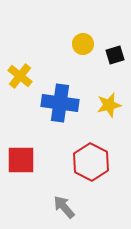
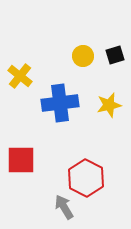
yellow circle: moved 12 px down
blue cross: rotated 15 degrees counterclockwise
red hexagon: moved 5 px left, 16 px down
gray arrow: rotated 10 degrees clockwise
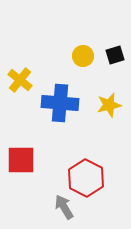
yellow cross: moved 4 px down
blue cross: rotated 12 degrees clockwise
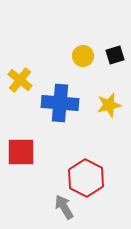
red square: moved 8 px up
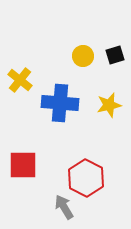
red square: moved 2 px right, 13 px down
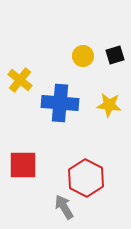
yellow star: rotated 20 degrees clockwise
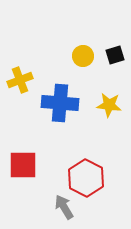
yellow cross: rotated 30 degrees clockwise
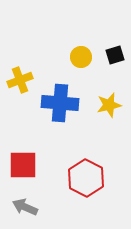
yellow circle: moved 2 px left, 1 px down
yellow star: rotated 20 degrees counterclockwise
gray arrow: moved 39 px left; rotated 35 degrees counterclockwise
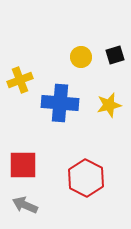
gray arrow: moved 2 px up
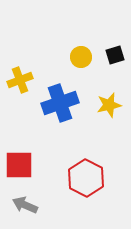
blue cross: rotated 24 degrees counterclockwise
red square: moved 4 px left
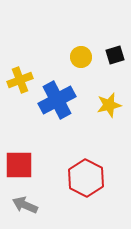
blue cross: moved 3 px left, 3 px up; rotated 9 degrees counterclockwise
